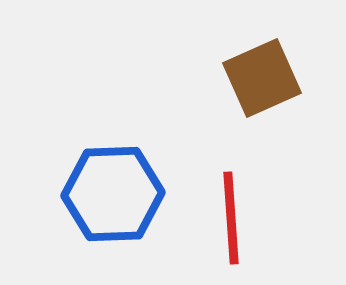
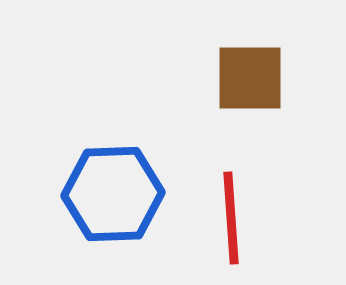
brown square: moved 12 px left; rotated 24 degrees clockwise
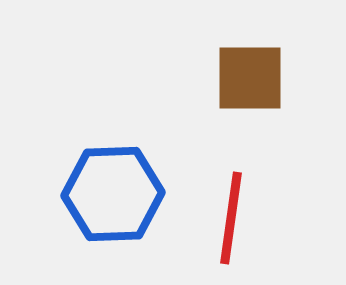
red line: rotated 12 degrees clockwise
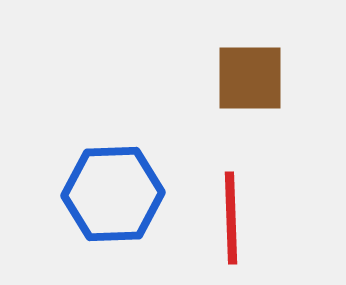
red line: rotated 10 degrees counterclockwise
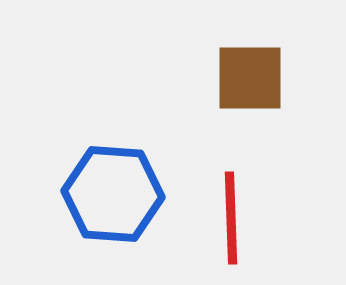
blue hexagon: rotated 6 degrees clockwise
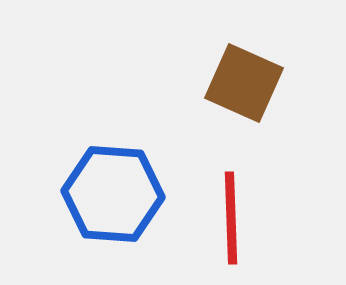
brown square: moved 6 px left, 5 px down; rotated 24 degrees clockwise
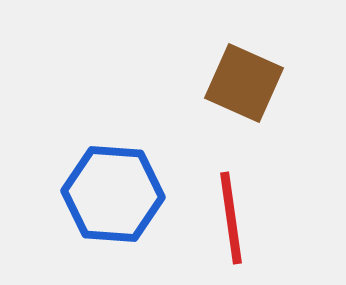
red line: rotated 6 degrees counterclockwise
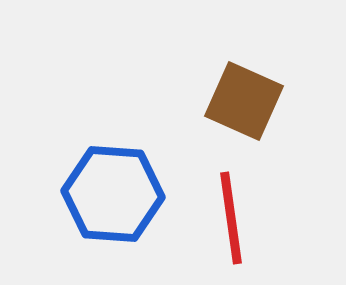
brown square: moved 18 px down
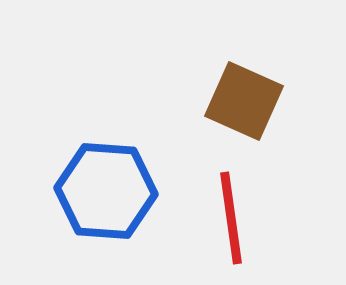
blue hexagon: moved 7 px left, 3 px up
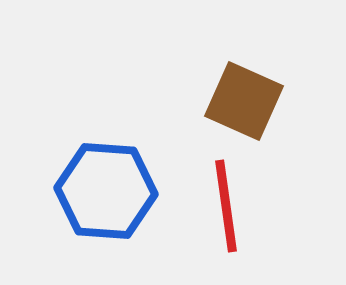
red line: moved 5 px left, 12 px up
